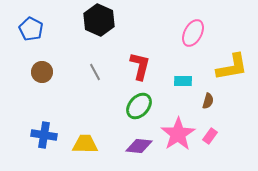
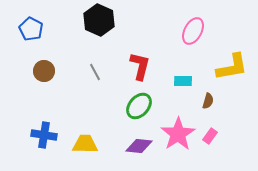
pink ellipse: moved 2 px up
brown circle: moved 2 px right, 1 px up
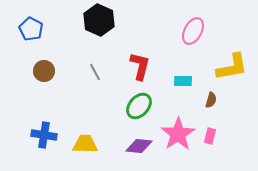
brown semicircle: moved 3 px right, 1 px up
pink rectangle: rotated 21 degrees counterclockwise
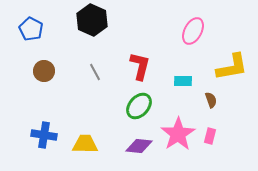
black hexagon: moved 7 px left
brown semicircle: rotated 35 degrees counterclockwise
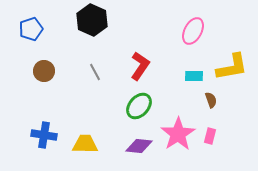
blue pentagon: rotated 25 degrees clockwise
red L-shape: rotated 20 degrees clockwise
cyan rectangle: moved 11 px right, 5 px up
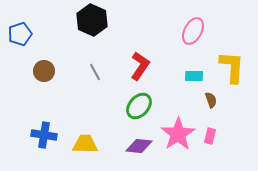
blue pentagon: moved 11 px left, 5 px down
yellow L-shape: rotated 76 degrees counterclockwise
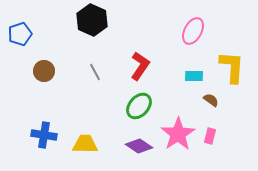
brown semicircle: rotated 35 degrees counterclockwise
purple diamond: rotated 28 degrees clockwise
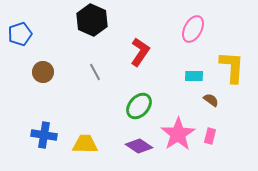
pink ellipse: moved 2 px up
red L-shape: moved 14 px up
brown circle: moved 1 px left, 1 px down
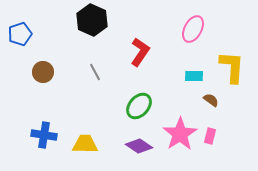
pink star: moved 2 px right
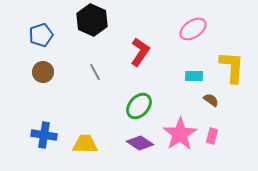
pink ellipse: rotated 28 degrees clockwise
blue pentagon: moved 21 px right, 1 px down
pink rectangle: moved 2 px right
purple diamond: moved 1 px right, 3 px up
